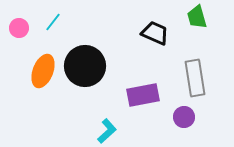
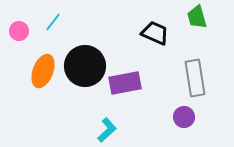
pink circle: moved 3 px down
purple rectangle: moved 18 px left, 12 px up
cyan L-shape: moved 1 px up
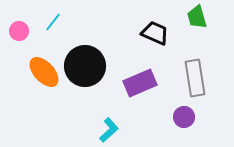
orange ellipse: moved 1 px right, 1 px down; rotated 64 degrees counterclockwise
purple rectangle: moved 15 px right; rotated 12 degrees counterclockwise
cyan L-shape: moved 2 px right
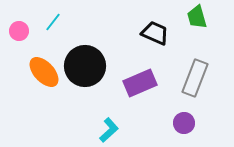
gray rectangle: rotated 30 degrees clockwise
purple circle: moved 6 px down
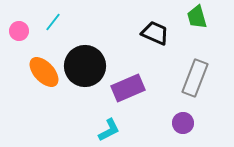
purple rectangle: moved 12 px left, 5 px down
purple circle: moved 1 px left
cyan L-shape: rotated 15 degrees clockwise
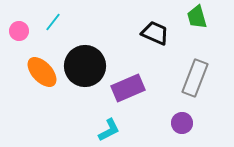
orange ellipse: moved 2 px left
purple circle: moved 1 px left
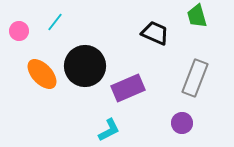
green trapezoid: moved 1 px up
cyan line: moved 2 px right
orange ellipse: moved 2 px down
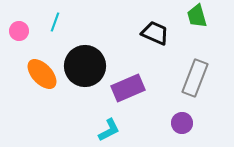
cyan line: rotated 18 degrees counterclockwise
